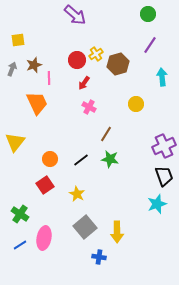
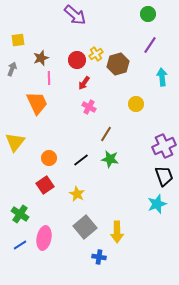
brown star: moved 7 px right, 7 px up
orange circle: moved 1 px left, 1 px up
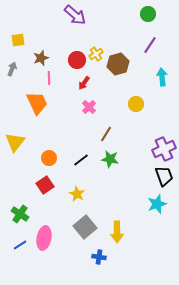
pink cross: rotated 16 degrees clockwise
purple cross: moved 3 px down
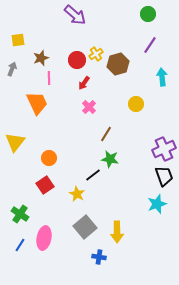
black line: moved 12 px right, 15 px down
blue line: rotated 24 degrees counterclockwise
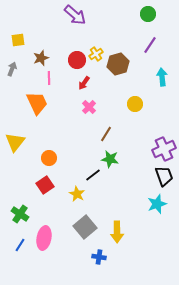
yellow circle: moved 1 px left
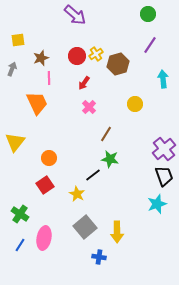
red circle: moved 4 px up
cyan arrow: moved 1 px right, 2 px down
purple cross: rotated 15 degrees counterclockwise
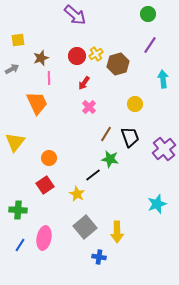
gray arrow: rotated 40 degrees clockwise
black trapezoid: moved 34 px left, 39 px up
green cross: moved 2 px left, 4 px up; rotated 30 degrees counterclockwise
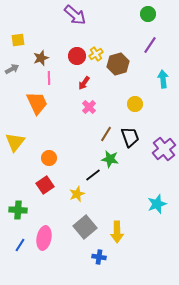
yellow star: rotated 21 degrees clockwise
